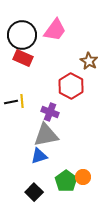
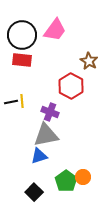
red rectangle: moved 1 px left, 2 px down; rotated 18 degrees counterclockwise
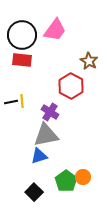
purple cross: rotated 12 degrees clockwise
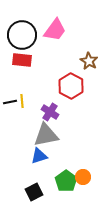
black line: moved 1 px left
black square: rotated 18 degrees clockwise
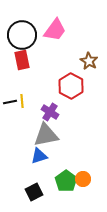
red rectangle: rotated 72 degrees clockwise
orange circle: moved 2 px down
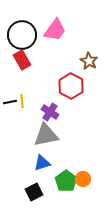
red rectangle: rotated 18 degrees counterclockwise
blue triangle: moved 3 px right, 7 px down
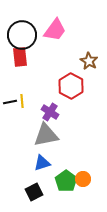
red rectangle: moved 2 px left, 3 px up; rotated 24 degrees clockwise
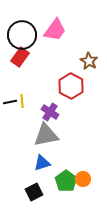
red rectangle: rotated 42 degrees clockwise
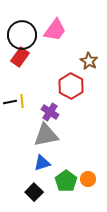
orange circle: moved 5 px right
black square: rotated 18 degrees counterclockwise
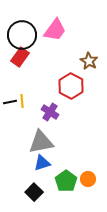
gray triangle: moved 5 px left, 7 px down
